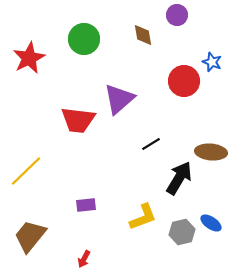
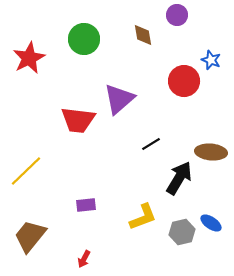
blue star: moved 1 px left, 2 px up
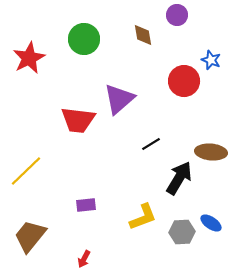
gray hexagon: rotated 10 degrees clockwise
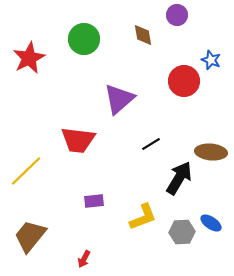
red trapezoid: moved 20 px down
purple rectangle: moved 8 px right, 4 px up
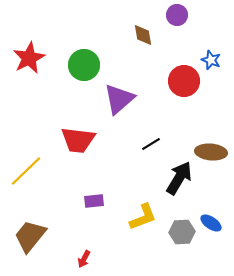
green circle: moved 26 px down
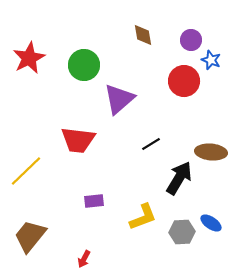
purple circle: moved 14 px right, 25 px down
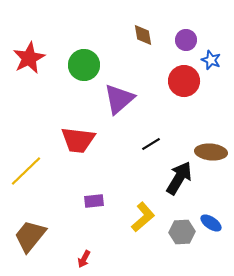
purple circle: moved 5 px left
yellow L-shape: rotated 20 degrees counterclockwise
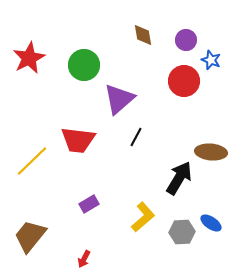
black line: moved 15 px left, 7 px up; rotated 30 degrees counterclockwise
yellow line: moved 6 px right, 10 px up
purple rectangle: moved 5 px left, 3 px down; rotated 24 degrees counterclockwise
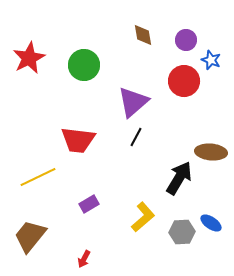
purple triangle: moved 14 px right, 3 px down
yellow line: moved 6 px right, 16 px down; rotated 18 degrees clockwise
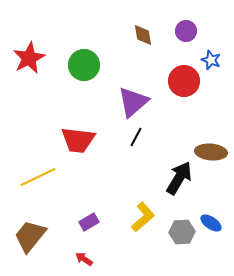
purple circle: moved 9 px up
purple rectangle: moved 18 px down
red arrow: rotated 96 degrees clockwise
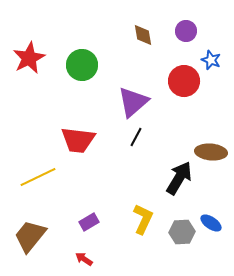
green circle: moved 2 px left
yellow L-shape: moved 2 px down; rotated 24 degrees counterclockwise
